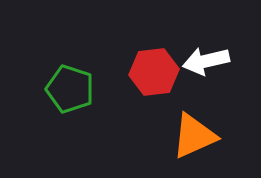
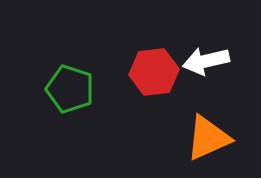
orange triangle: moved 14 px right, 2 px down
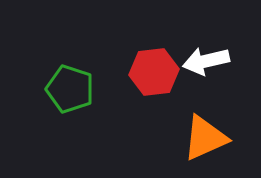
orange triangle: moved 3 px left
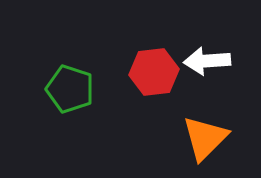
white arrow: moved 1 px right; rotated 9 degrees clockwise
orange triangle: rotated 21 degrees counterclockwise
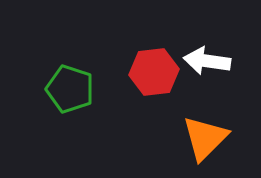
white arrow: rotated 12 degrees clockwise
